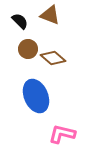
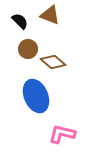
brown diamond: moved 4 px down
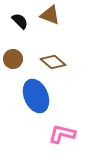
brown circle: moved 15 px left, 10 px down
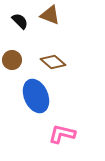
brown circle: moved 1 px left, 1 px down
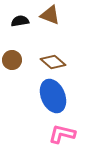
black semicircle: rotated 54 degrees counterclockwise
blue ellipse: moved 17 px right
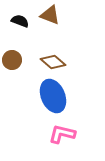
black semicircle: rotated 30 degrees clockwise
